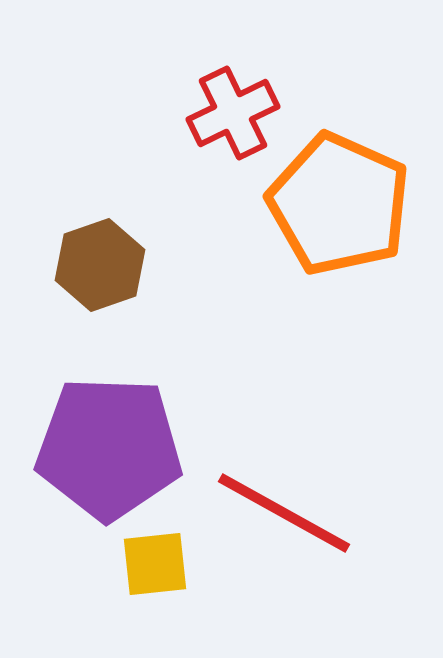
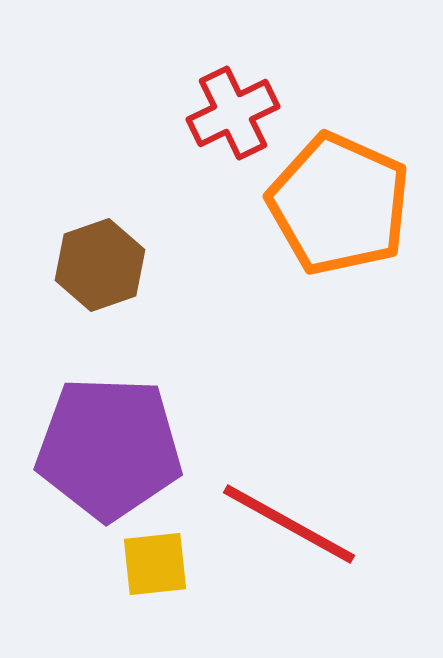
red line: moved 5 px right, 11 px down
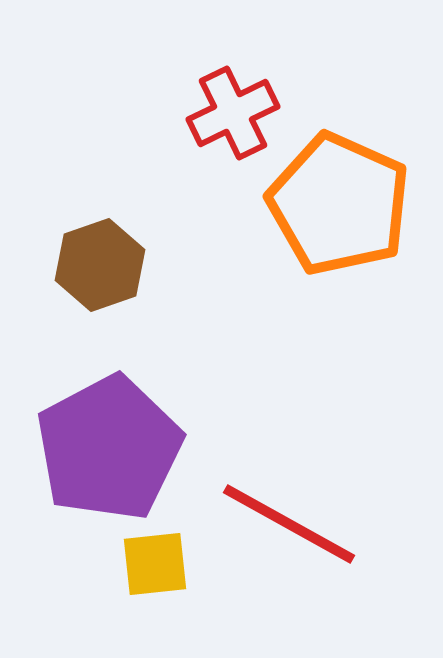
purple pentagon: rotated 30 degrees counterclockwise
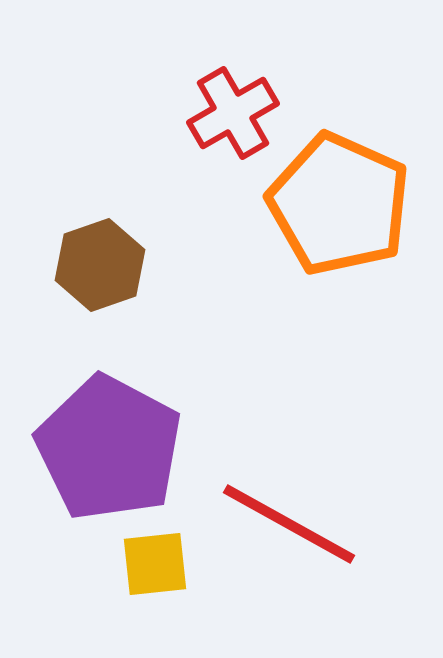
red cross: rotated 4 degrees counterclockwise
purple pentagon: rotated 16 degrees counterclockwise
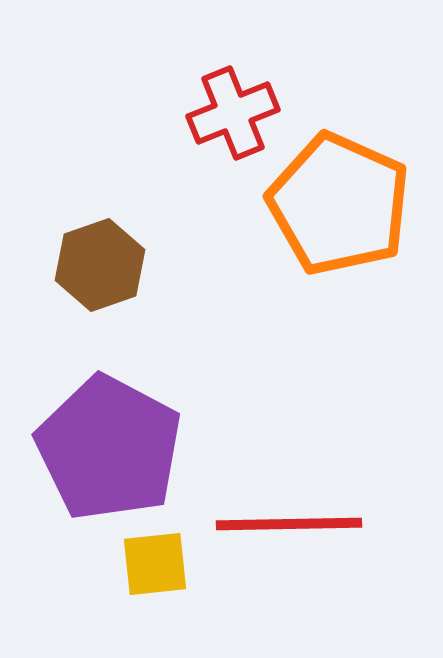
red cross: rotated 8 degrees clockwise
red line: rotated 30 degrees counterclockwise
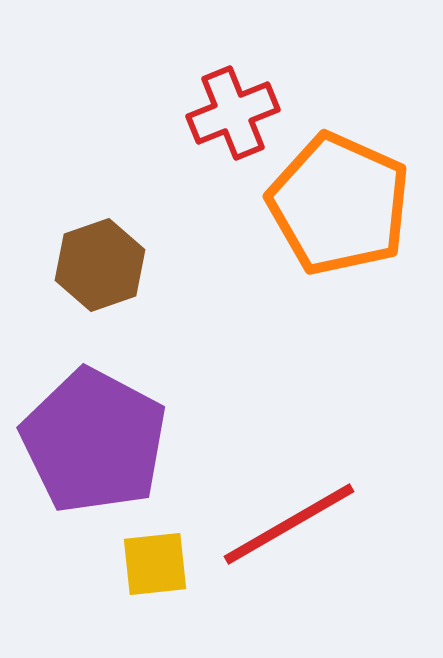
purple pentagon: moved 15 px left, 7 px up
red line: rotated 29 degrees counterclockwise
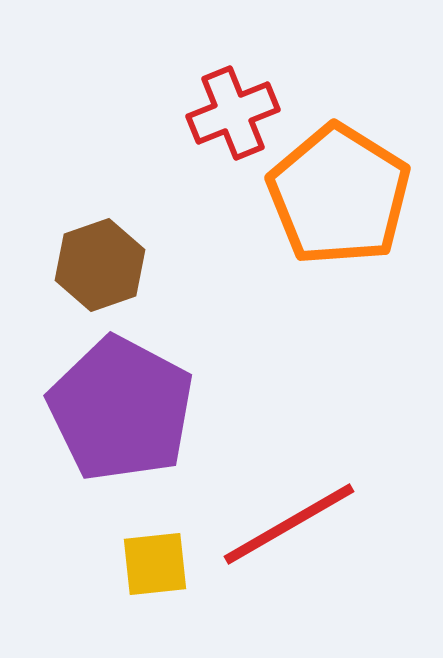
orange pentagon: moved 9 px up; rotated 8 degrees clockwise
purple pentagon: moved 27 px right, 32 px up
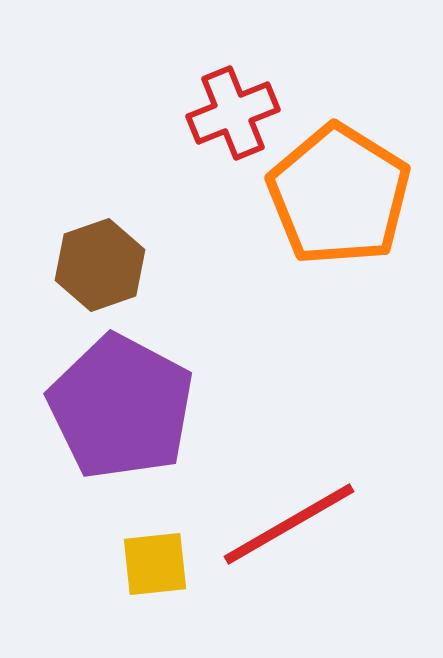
purple pentagon: moved 2 px up
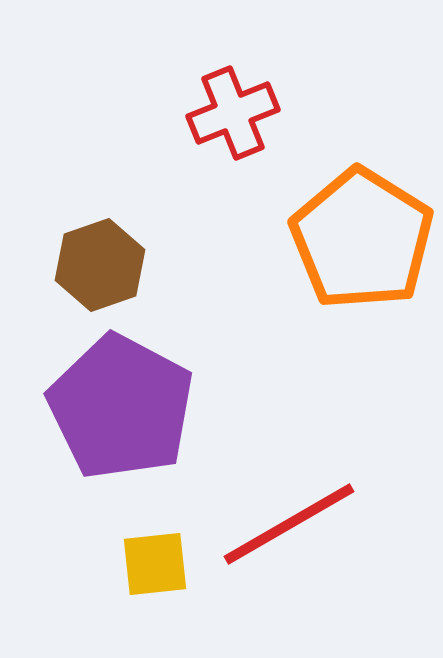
orange pentagon: moved 23 px right, 44 px down
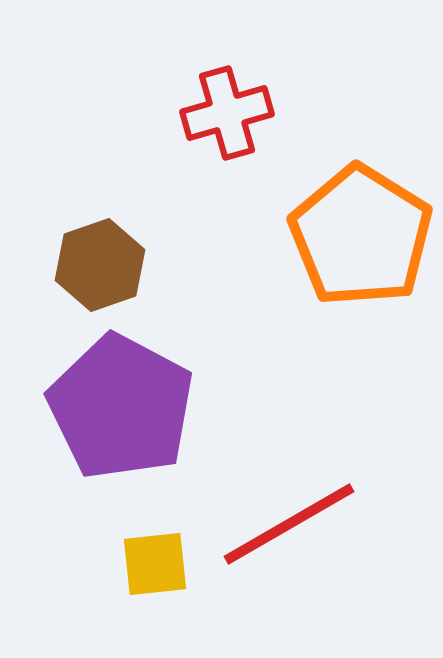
red cross: moved 6 px left; rotated 6 degrees clockwise
orange pentagon: moved 1 px left, 3 px up
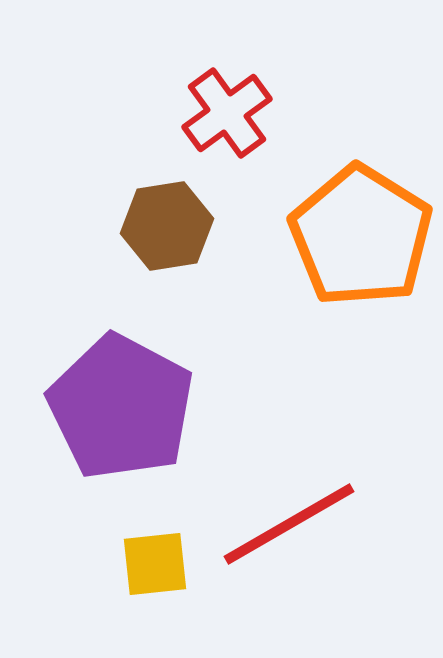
red cross: rotated 20 degrees counterclockwise
brown hexagon: moved 67 px right, 39 px up; rotated 10 degrees clockwise
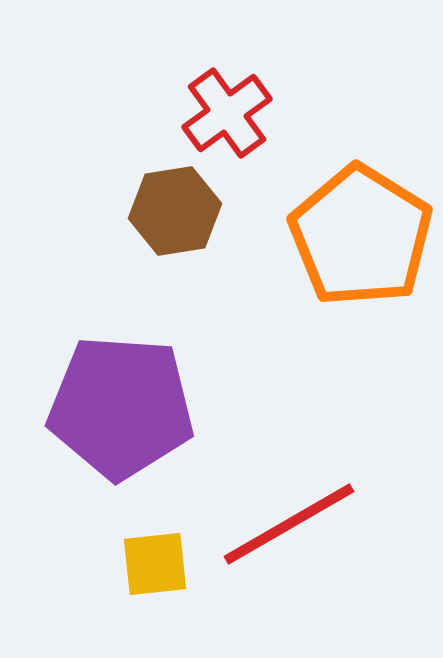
brown hexagon: moved 8 px right, 15 px up
purple pentagon: rotated 24 degrees counterclockwise
